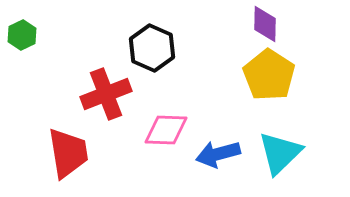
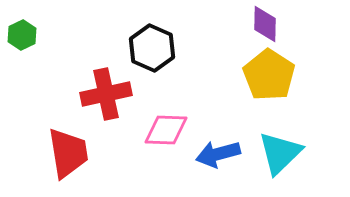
red cross: rotated 9 degrees clockwise
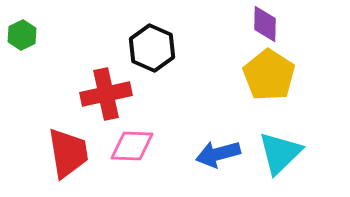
pink diamond: moved 34 px left, 16 px down
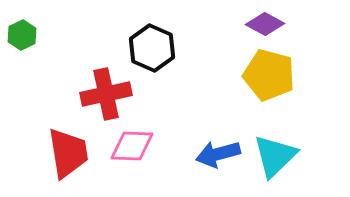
purple diamond: rotated 63 degrees counterclockwise
yellow pentagon: rotated 18 degrees counterclockwise
cyan triangle: moved 5 px left, 3 px down
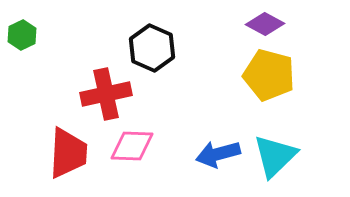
red trapezoid: rotated 12 degrees clockwise
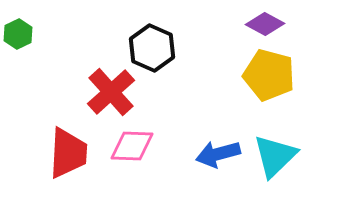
green hexagon: moved 4 px left, 1 px up
red cross: moved 5 px right, 2 px up; rotated 30 degrees counterclockwise
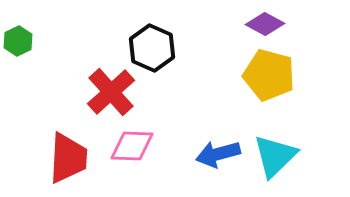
green hexagon: moved 7 px down
red trapezoid: moved 5 px down
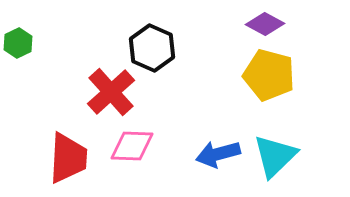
green hexagon: moved 2 px down
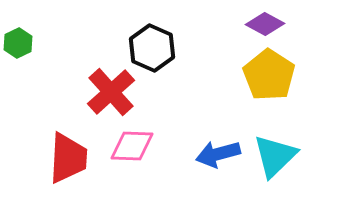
yellow pentagon: rotated 18 degrees clockwise
